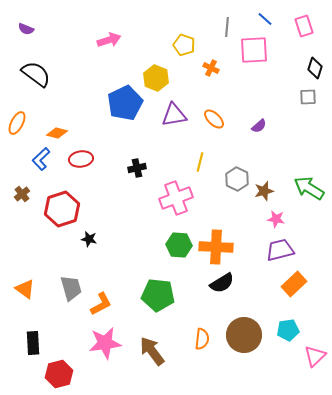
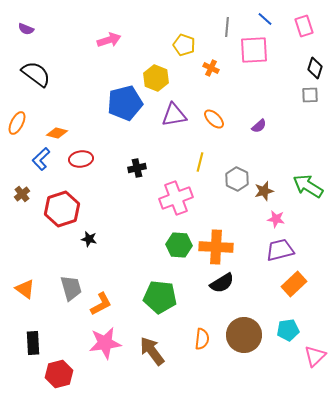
gray square at (308, 97): moved 2 px right, 2 px up
blue pentagon at (125, 103): rotated 12 degrees clockwise
green arrow at (309, 188): moved 1 px left, 2 px up
green pentagon at (158, 295): moved 2 px right, 2 px down
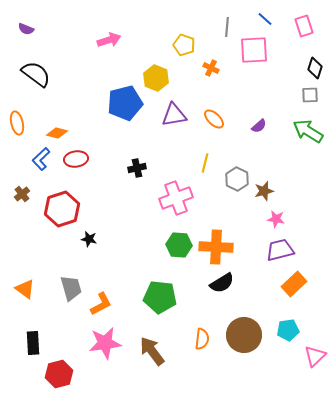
orange ellipse at (17, 123): rotated 40 degrees counterclockwise
red ellipse at (81, 159): moved 5 px left
yellow line at (200, 162): moved 5 px right, 1 px down
green arrow at (308, 186): moved 55 px up
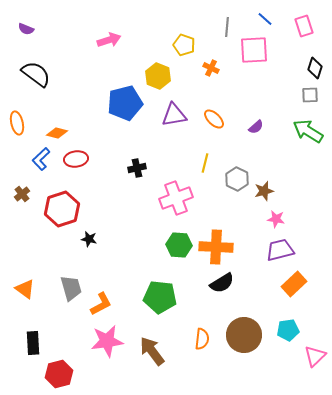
yellow hexagon at (156, 78): moved 2 px right, 2 px up
purple semicircle at (259, 126): moved 3 px left, 1 px down
pink star at (105, 343): moved 2 px right, 2 px up
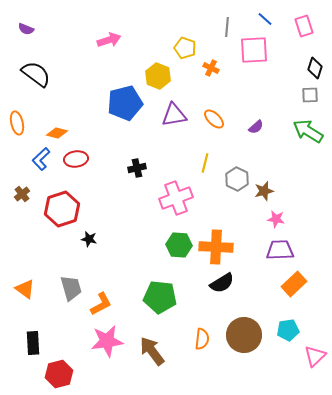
yellow pentagon at (184, 45): moved 1 px right, 3 px down
purple trapezoid at (280, 250): rotated 12 degrees clockwise
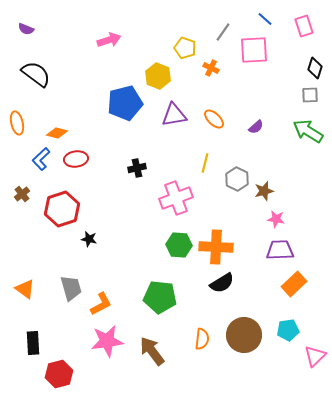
gray line at (227, 27): moved 4 px left, 5 px down; rotated 30 degrees clockwise
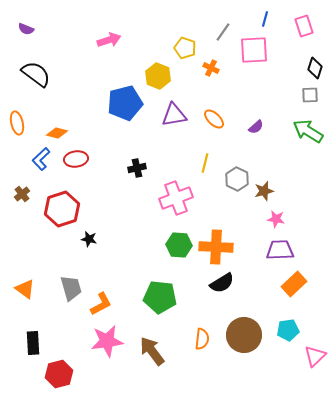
blue line at (265, 19): rotated 63 degrees clockwise
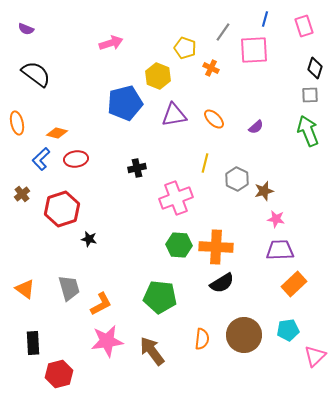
pink arrow at (109, 40): moved 2 px right, 3 px down
green arrow at (308, 131): rotated 36 degrees clockwise
gray trapezoid at (71, 288): moved 2 px left
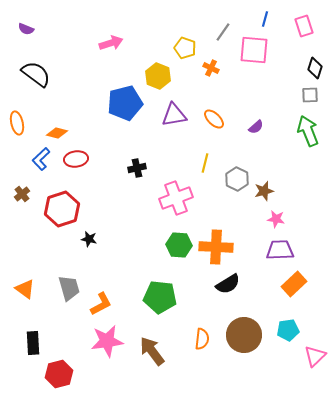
pink square at (254, 50): rotated 8 degrees clockwise
black semicircle at (222, 283): moved 6 px right, 1 px down
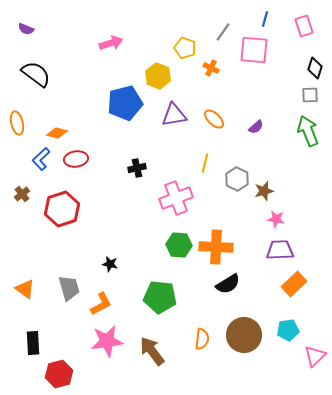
black star at (89, 239): moved 21 px right, 25 px down
